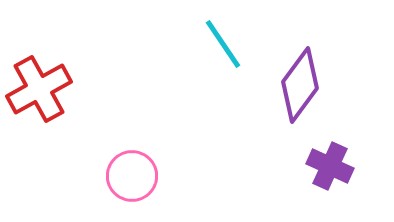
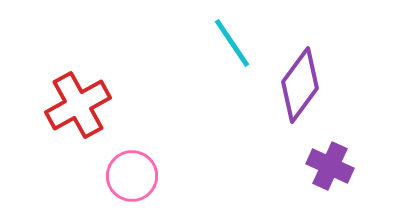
cyan line: moved 9 px right, 1 px up
red cross: moved 39 px right, 16 px down
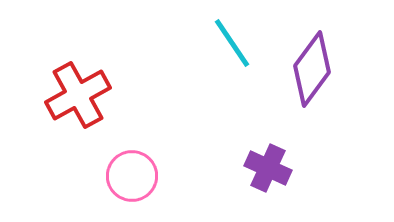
purple diamond: moved 12 px right, 16 px up
red cross: moved 10 px up
purple cross: moved 62 px left, 2 px down
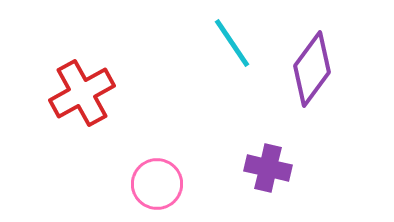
red cross: moved 4 px right, 2 px up
purple cross: rotated 12 degrees counterclockwise
pink circle: moved 25 px right, 8 px down
